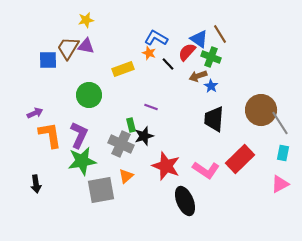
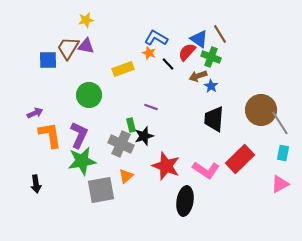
black ellipse: rotated 32 degrees clockwise
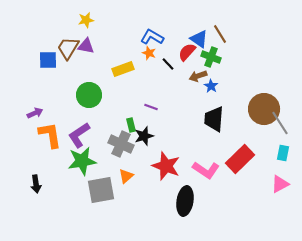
blue L-shape: moved 4 px left, 1 px up
brown circle: moved 3 px right, 1 px up
purple L-shape: rotated 148 degrees counterclockwise
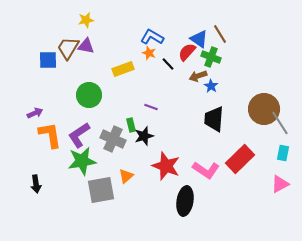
gray cross: moved 8 px left, 5 px up
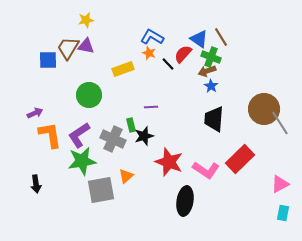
brown line: moved 1 px right, 3 px down
red semicircle: moved 4 px left, 2 px down
brown arrow: moved 9 px right, 5 px up
purple line: rotated 24 degrees counterclockwise
cyan rectangle: moved 60 px down
red star: moved 3 px right, 4 px up
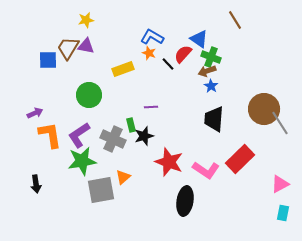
brown line: moved 14 px right, 17 px up
orange triangle: moved 3 px left, 1 px down
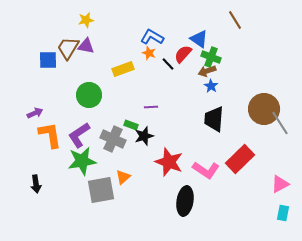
green rectangle: rotated 56 degrees counterclockwise
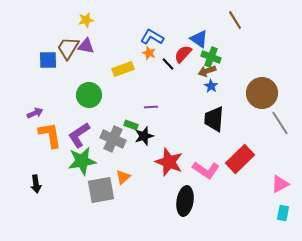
brown circle: moved 2 px left, 16 px up
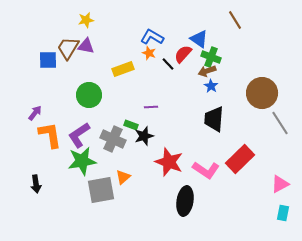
purple arrow: rotated 28 degrees counterclockwise
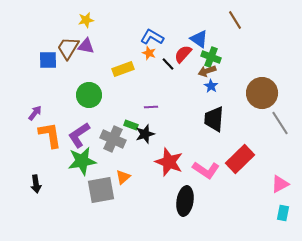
black star: moved 1 px right, 2 px up
